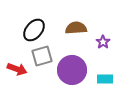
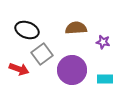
black ellipse: moved 7 px left; rotated 70 degrees clockwise
purple star: rotated 24 degrees counterclockwise
gray square: moved 2 px up; rotated 20 degrees counterclockwise
red arrow: moved 2 px right
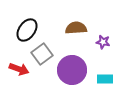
black ellipse: rotated 75 degrees counterclockwise
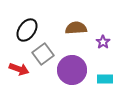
purple star: rotated 24 degrees clockwise
gray square: moved 1 px right
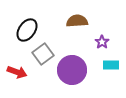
brown semicircle: moved 1 px right, 7 px up
purple star: moved 1 px left
red arrow: moved 2 px left, 3 px down
cyan rectangle: moved 6 px right, 14 px up
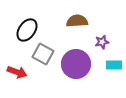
purple star: rotated 24 degrees clockwise
gray square: rotated 25 degrees counterclockwise
cyan rectangle: moved 3 px right
purple circle: moved 4 px right, 6 px up
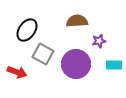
purple star: moved 3 px left, 1 px up
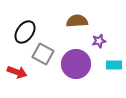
black ellipse: moved 2 px left, 2 px down
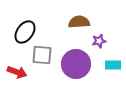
brown semicircle: moved 2 px right, 1 px down
gray square: moved 1 px left, 1 px down; rotated 25 degrees counterclockwise
cyan rectangle: moved 1 px left
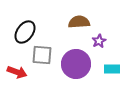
purple star: rotated 16 degrees counterclockwise
cyan rectangle: moved 1 px left, 4 px down
